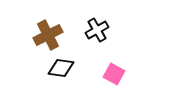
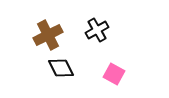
black diamond: rotated 56 degrees clockwise
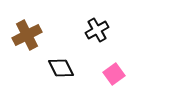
brown cross: moved 21 px left
pink square: rotated 25 degrees clockwise
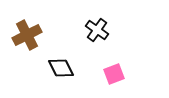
black cross: rotated 25 degrees counterclockwise
pink square: rotated 15 degrees clockwise
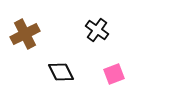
brown cross: moved 2 px left, 1 px up
black diamond: moved 4 px down
